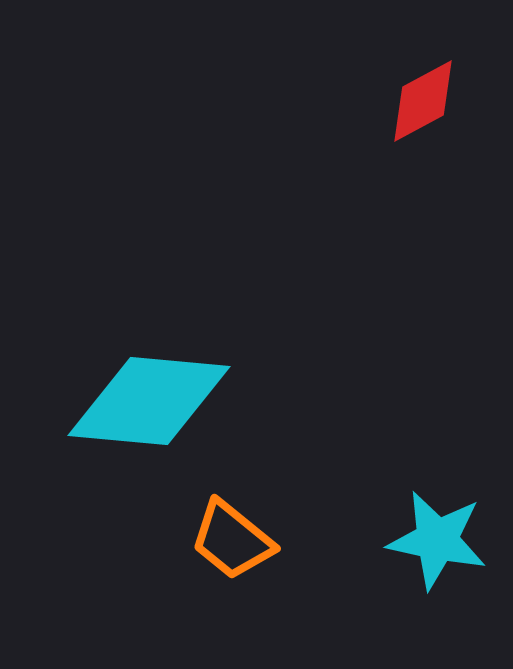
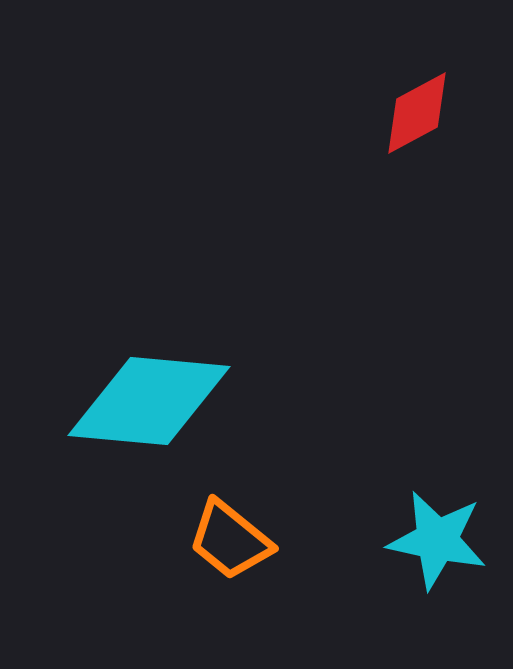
red diamond: moved 6 px left, 12 px down
orange trapezoid: moved 2 px left
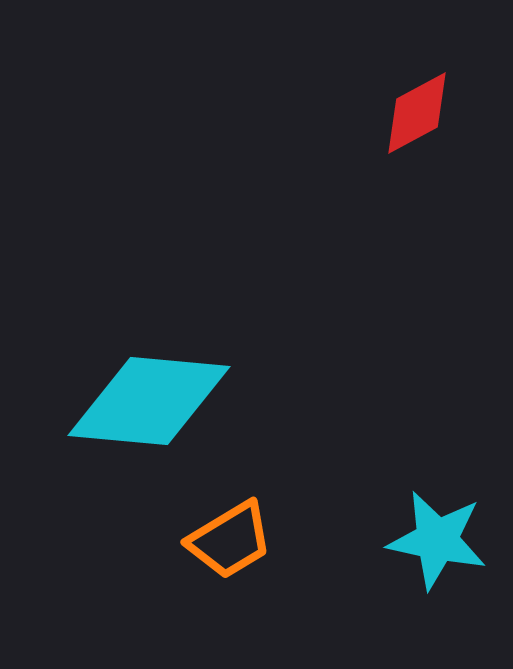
orange trapezoid: rotated 70 degrees counterclockwise
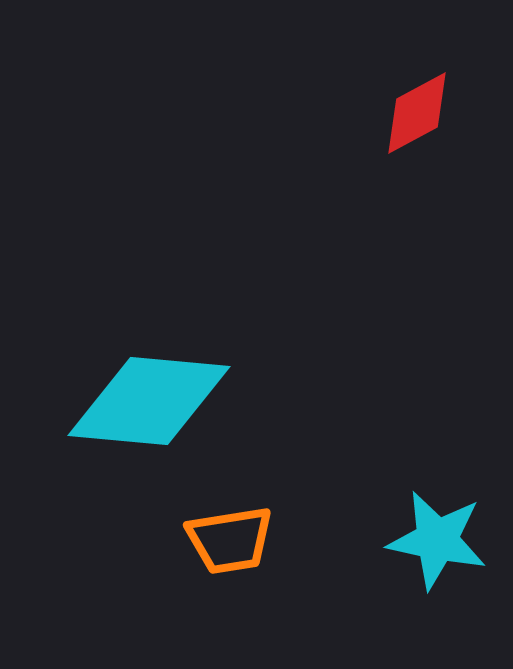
orange trapezoid: rotated 22 degrees clockwise
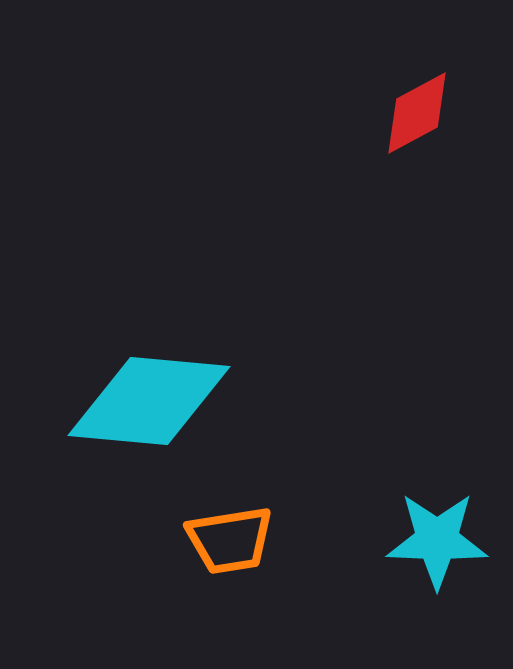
cyan star: rotated 10 degrees counterclockwise
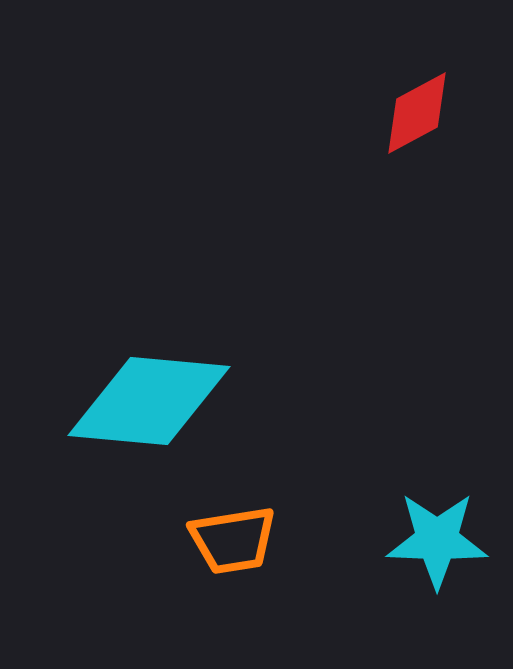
orange trapezoid: moved 3 px right
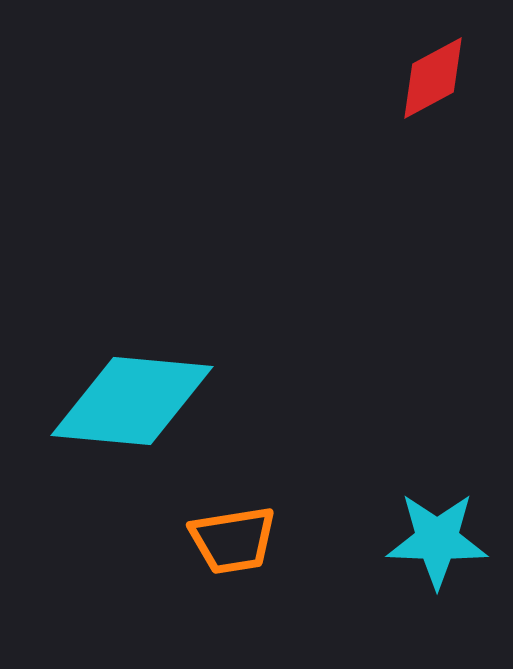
red diamond: moved 16 px right, 35 px up
cyan diamond: moved 17 px left
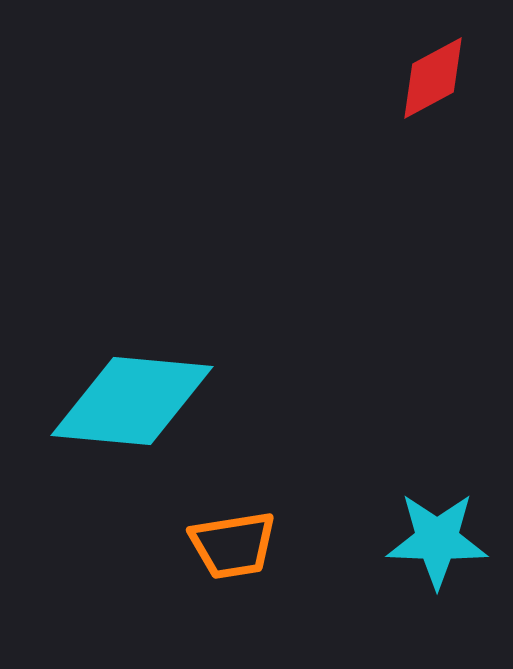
orange trapezoid: moved 5 px down
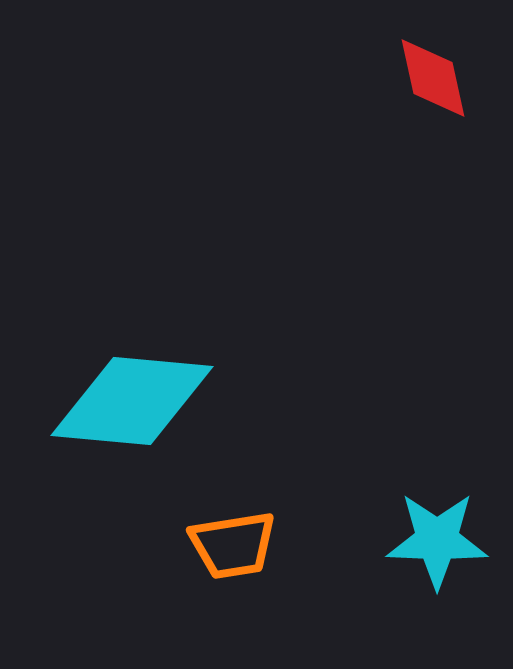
red diamond: rotated 74 degrees counterclockwise
